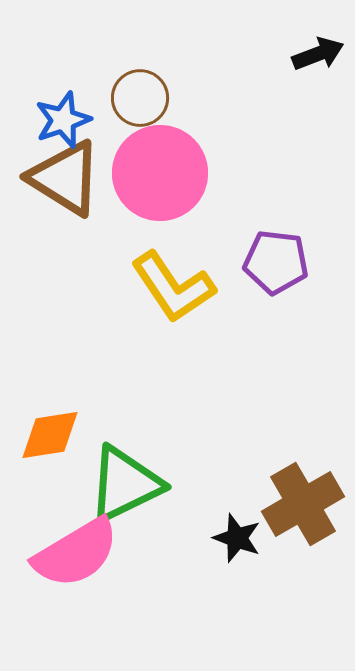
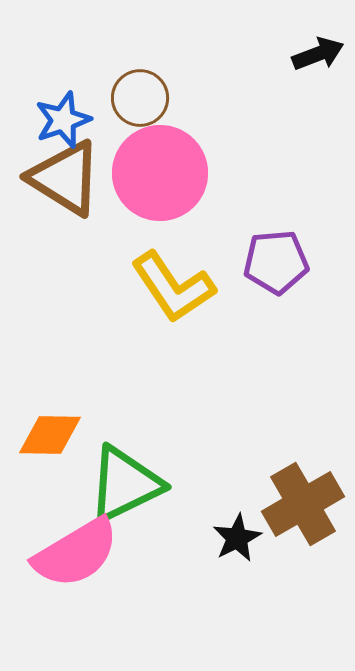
purple pentagon: rotated 12 degrees counterclockwise
orange diamond: rotated 10 degrees clockwise
black star: rotated 24 degrees clockwise
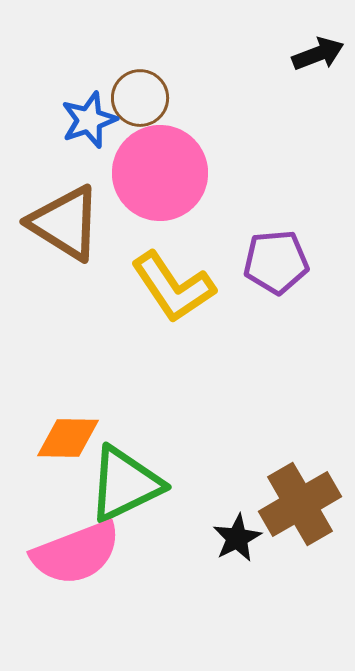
blue star: moved 26 px right
brown triangle: moved 45 px down
orange diamond: moved 18 px right, 3 px down
brown cross: moved 3 px left
pink semicircle: rotated 10 degrees clockwise
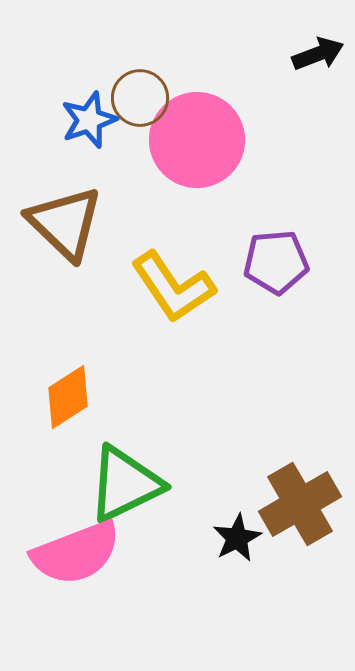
pink circle: moved 37 px right, 33 px up
brown triangle: rotated 12 degrees clockwise
orange diamond: moved 41 px up; rotated 34 degrees counterclockwise
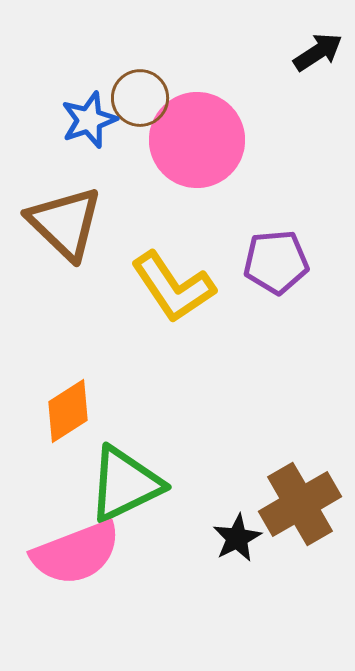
black arrow: moved 2 px up; rotated 12 degrees counterclockwise
orange diamond: moved 14 px down
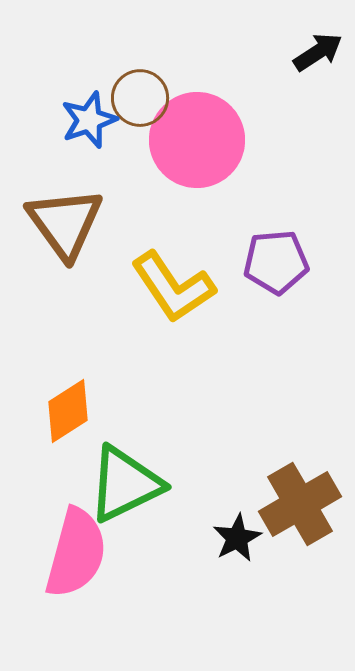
brown triangle: rotated 10 degrees clockwise
pink semicircle: rotated 54 degrees counterclockwise
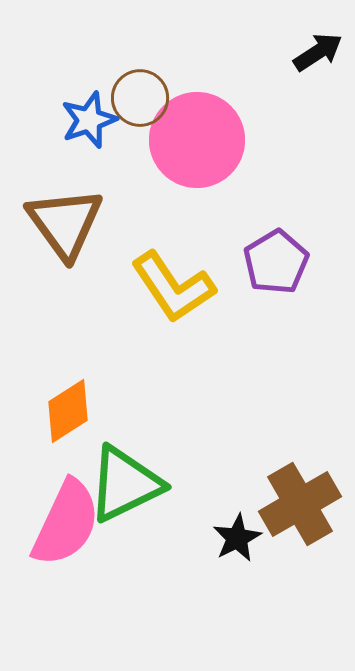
purple pentagon: rotated 26 degrees counterclockwise
pink semicircle: moved 10 px left, 30 px up; rotated 10 degrees clockwise
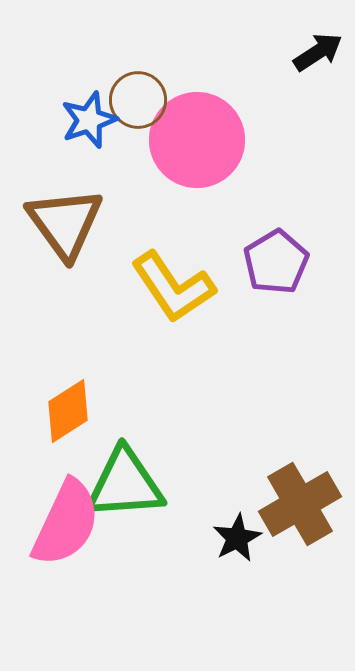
brown circle: moved 2 px left, 2 px down
green triangle: rotated 22 degrees clockwise
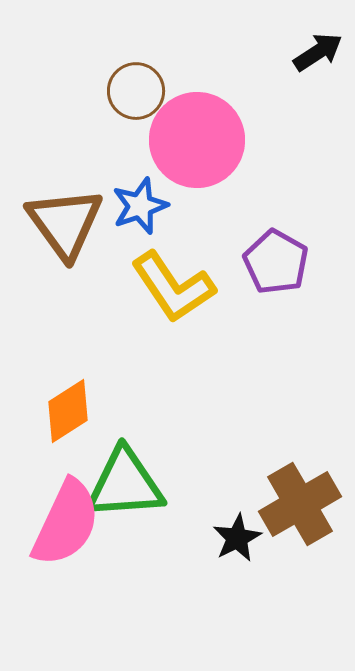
brown circle: moved 2 px left, 9 px up
blue star: moved 51 px right, 86 px down
purple pentagon: rotated 12 degrees counterclockwise
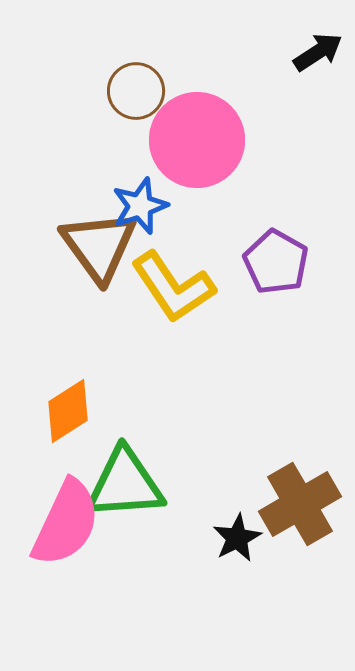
brown triangle: moved 34 px right, 23 px down
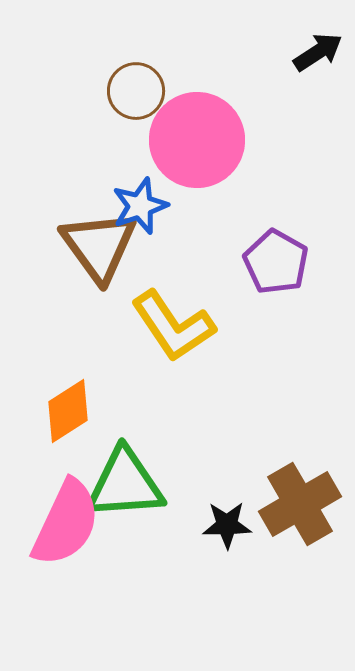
yellow L-shape: moved 39 px down
black star: moved 10 px left, 13 px up; rotated 27 degrees clockwise
